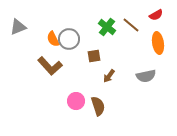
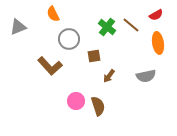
orange semicircle: moved 25 px up
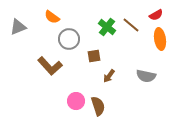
orange semicircle: moved 1 px left, 3 px down; rotated 28 degrees counterclockwise
orange ellipse: moved 2 px right, 4 px up
gray semicircle: rotated 24 degrees clockwise
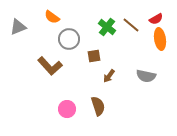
red semicircle: moved 4 px down
pink circle: moved 9 px left, 8 px down
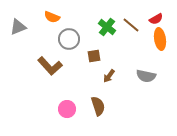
orange semicircle: rotated 14 degrees counterclockwise
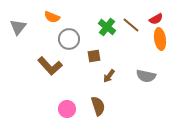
gray triangle: rotated 30 degrees counterclockwise
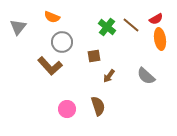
gray circle: moved 7 px left, 3 px down
gray semicircle: rotated 30 degrees clockwise
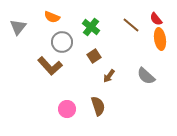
red semicircle: rotated 80 degrees clockwise
green cross: moved 16 px left
brown square: rotated 24 degrees counterclockwise
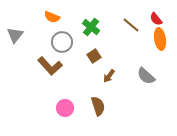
gray triangle: moved 3 px left, 8 px down
pink circle: moved 2 px left, 1 px up
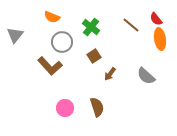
brown arrow: moved 1 px right, 2 px up
brown semicircle: moved 1 px left, 1 px down
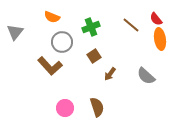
green cross: rotated 30 degrees clockwise
gray triangle: moved 3 px up
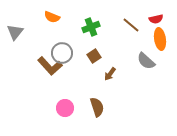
red semicircle: rotated 64 degrees counterclockwise
gray circle: moved 11 px down
gray semicircle: moved 15 px up
